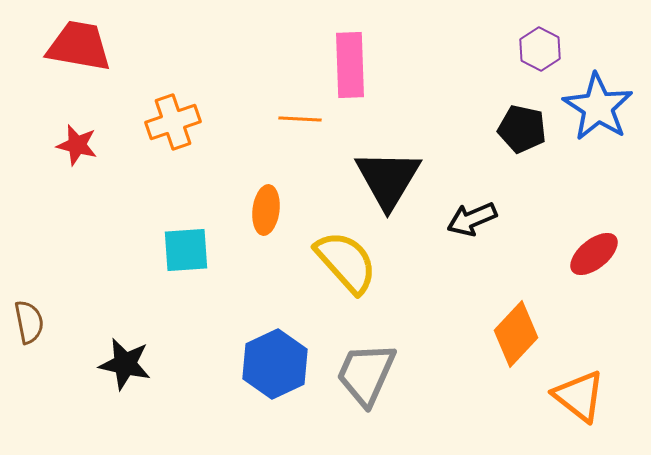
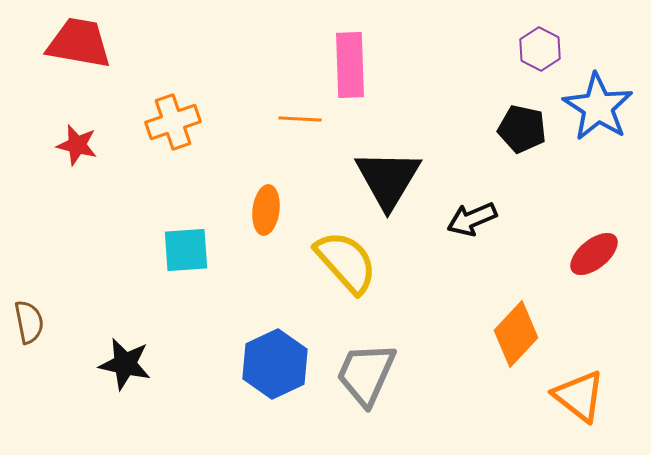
red trapezoid: moved 3 px up
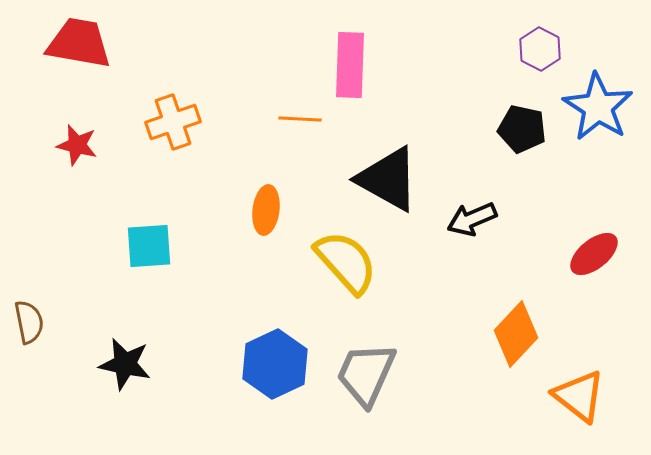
pink rectangle: rotated 4 degrees clockwise
black triangle: rotated 32 degrees counterclockwise
cyan square: moved 37 px left, 4 px up
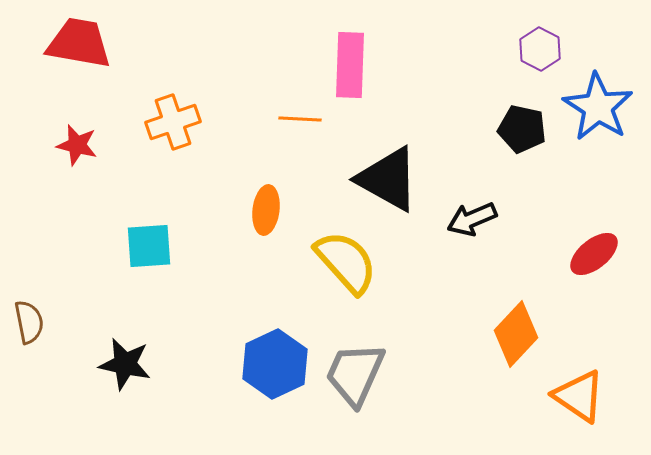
gray trapezoid: moved 11 px left
orange triangle: rotated 4 degrees counterclockwise
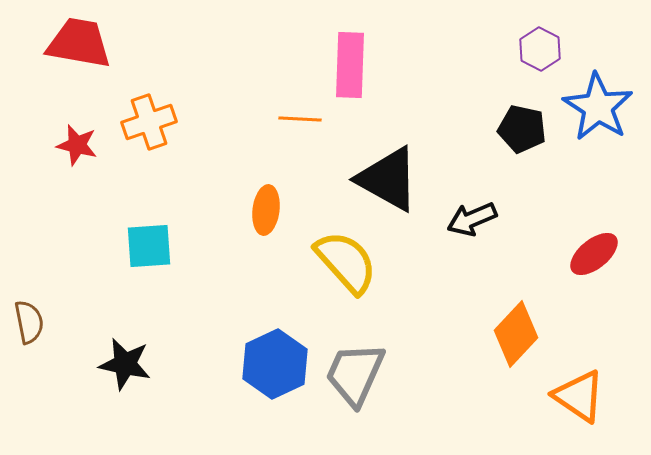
orange cross: moved 24 px left
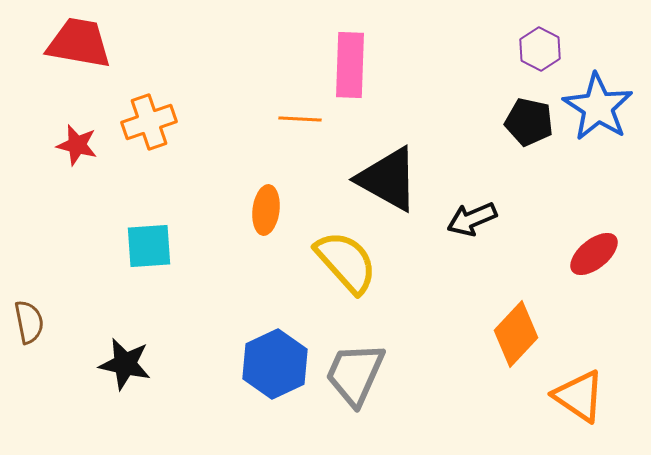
black pentagon: moved 7 px right, 7 px up
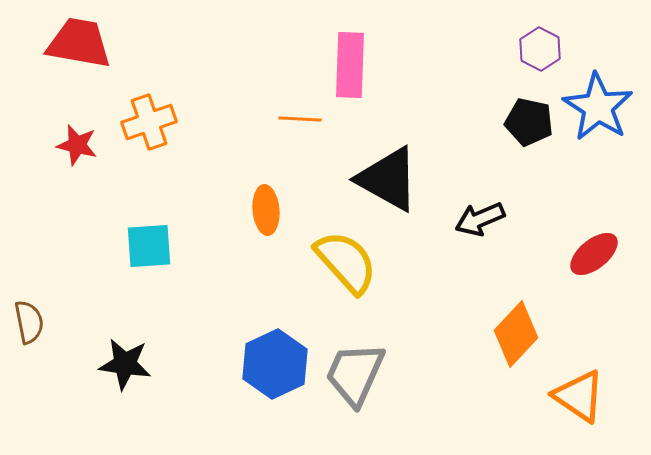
orange ellipse: rotated 12 degrees counterclockwise
black arrow: moved 8 px right
black star: rotated 4 degrees counterclockwise
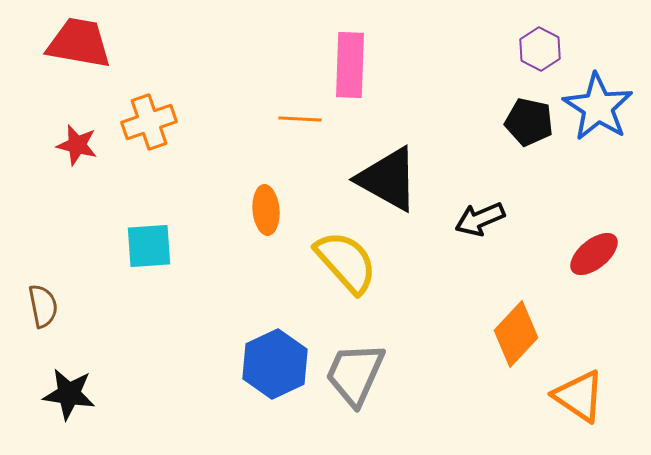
brown semicircle: moved 14 px right, 16 px up
black star: moved 56 px left, 30 px down
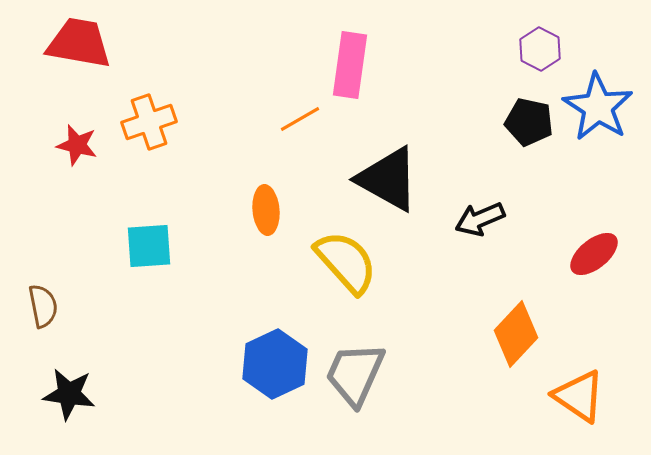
pink rectangle: rotated 6 degrees clockwise
orange line: rotated 33 degrees counterclockwise
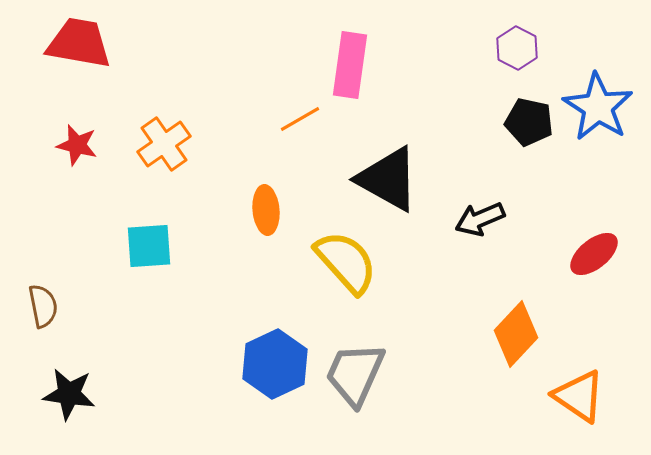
purple hexagon: moved 23 px left, 1 px up
orange cross: moved 15 px right, 22 px down; rotated 16 degrees counterclockwise
